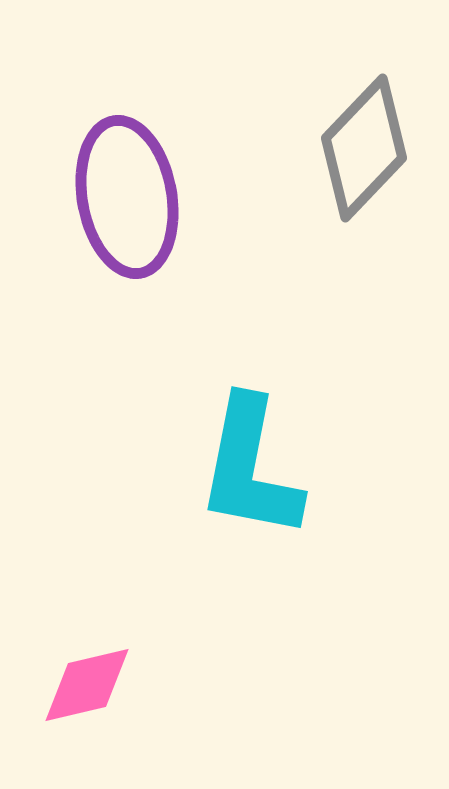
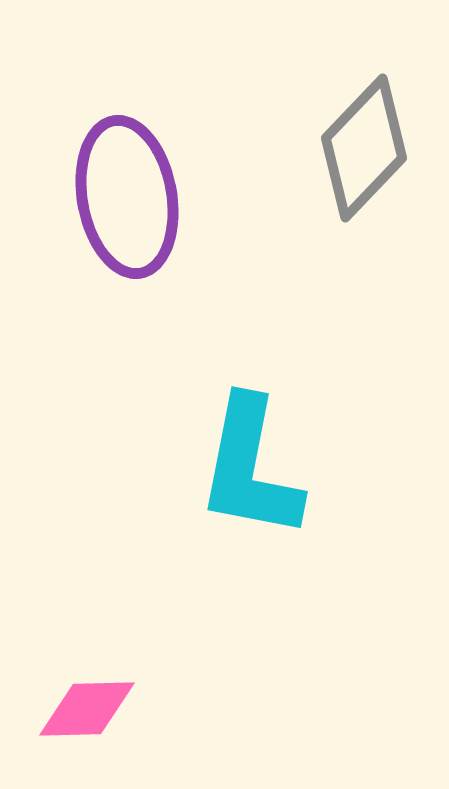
pink diamond: moved 24 px down; rotated 12 degrees clockwise
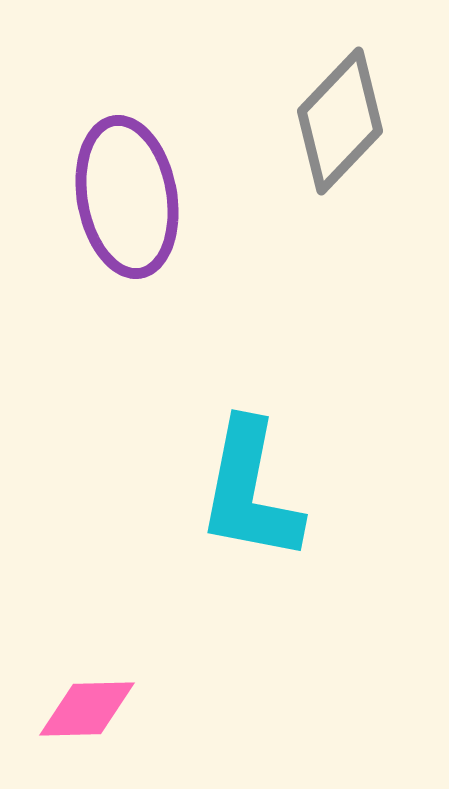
gray diamond: moved 24 px left, 27 px up
cyan L-shape: moved 23 px down
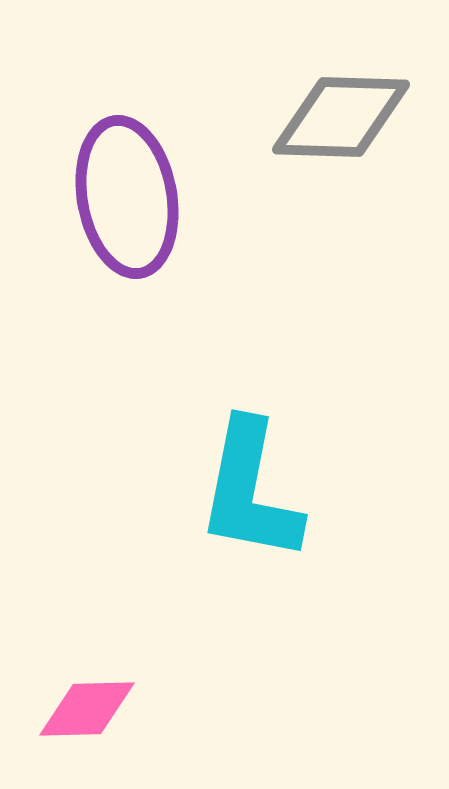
gray diamond: moved 1 px right, 4 px up; rotated 48 degrees clockwise
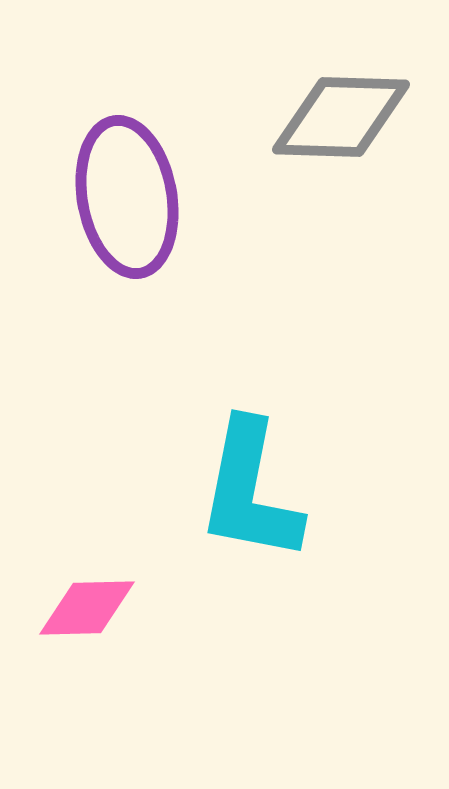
pink diamond: moved 101 px up
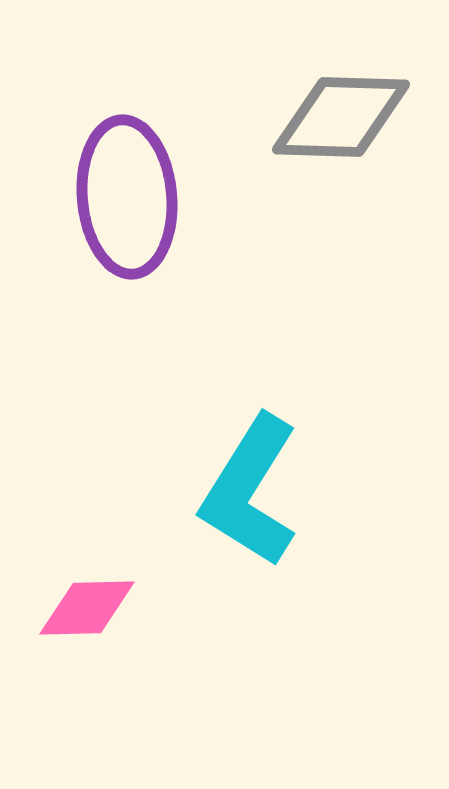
purple ellipse: rotated 5 degrees clockwise
cyan L-shape: rotated 21 degrees clockwise
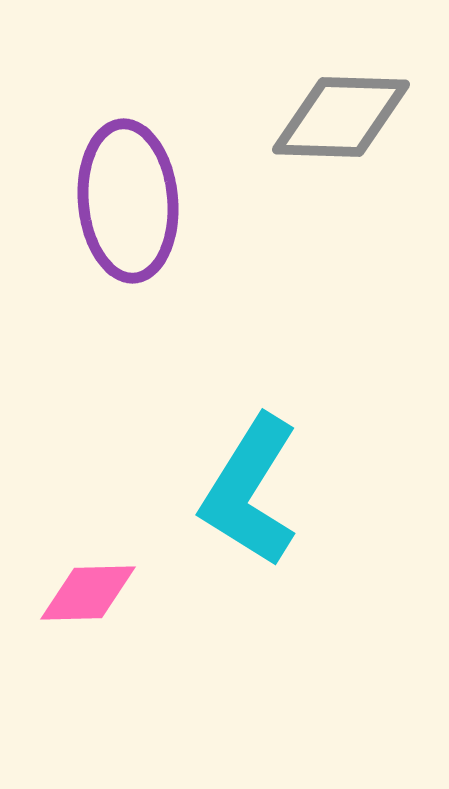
purple ellipse: moved 1 px right, 4 px down
pink diamond: moved 1 px right, 15 px up
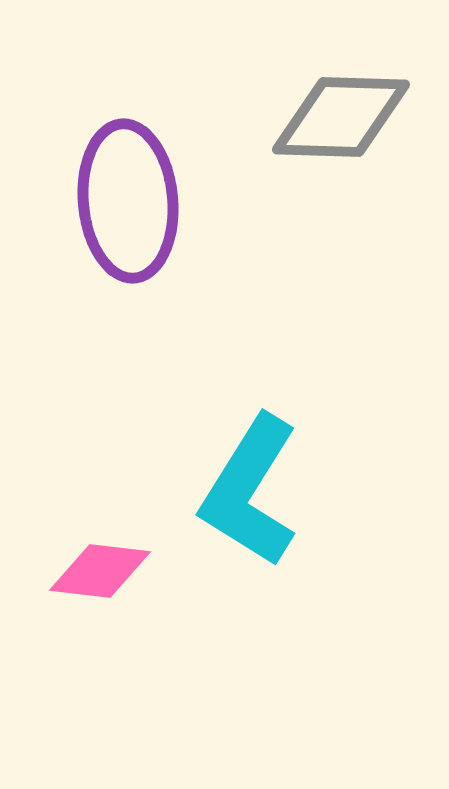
pink diamond: moved 12 px right, 22 px up; rotated 8 degrees clockwise
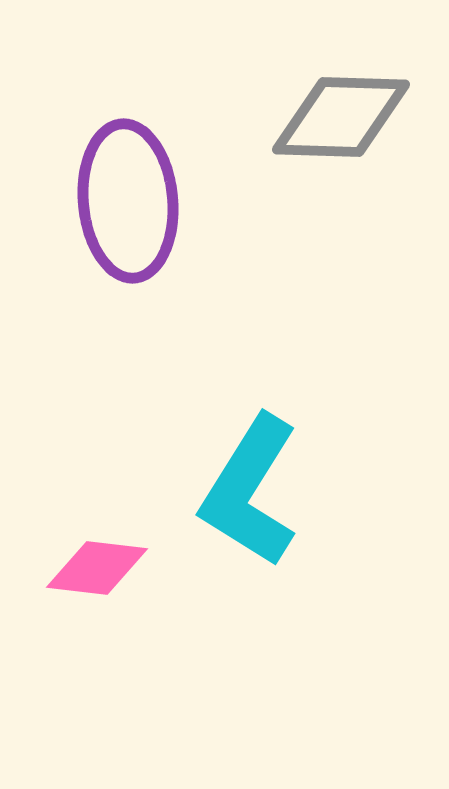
pink diamond: moved 3 px left, 3 px up
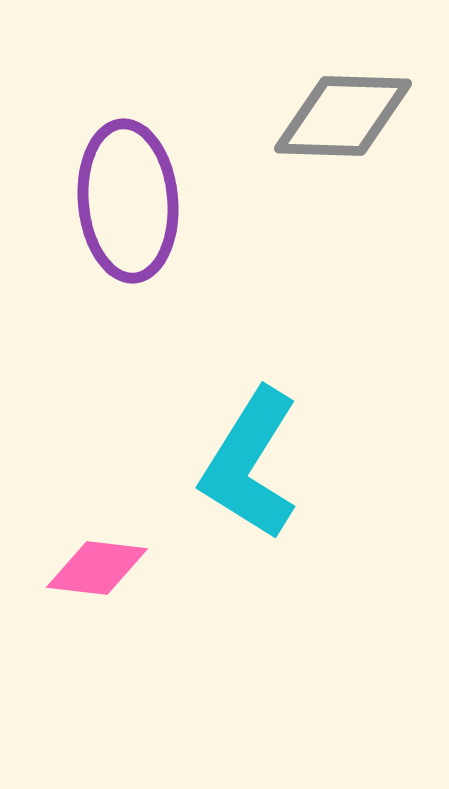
gray diamond: moved 2 px right, 1 px up
cyan L-shape: moved 27 px up
